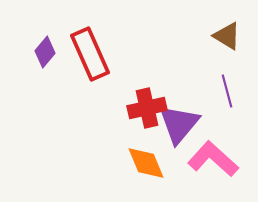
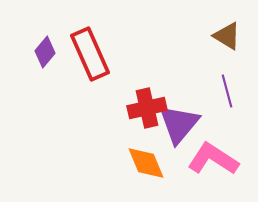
pink L-shape: rotated 9 degrees counterclockwise
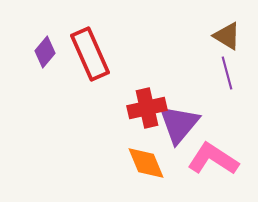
purple line: moved 18 px up
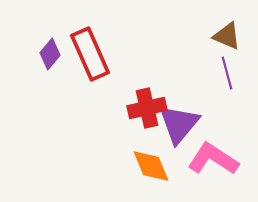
brown triangle: rotated 8 degrees counterclockwise
purple diamond: moved 5 px right, 2 px down
orange diamond: moved 5 px right, 3 px down
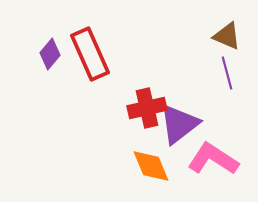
purple triangle: rotated 12 degrees clockwise
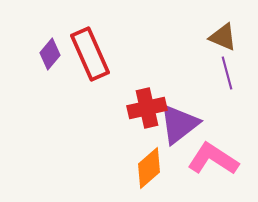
brown triangle: moved 4 px left, 1 px down
orange diamond: moved 2 px left, 2 px down; rotated 72 degrees clockwise
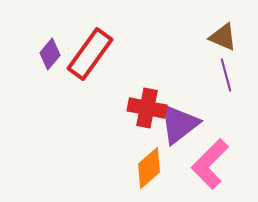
red rectangle: rotated 60 degrees clockwise
purple line: moved 1 px left, 2 px down
red cross: rotated 24 degrees clockwise
pink L-shape: moved 3 px left, 5 px down; rotated 78 degrees counterclockwise
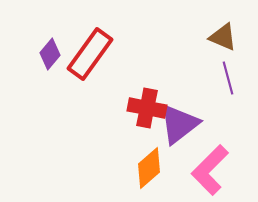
purple line: moved 2 px right, 3 px down
pink L-shape: moved 6 px down
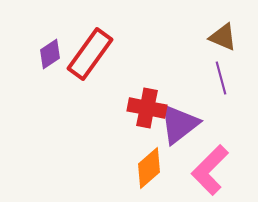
purple diamond: rotated 16 degrees clockwise
purple line: moved 7 px left
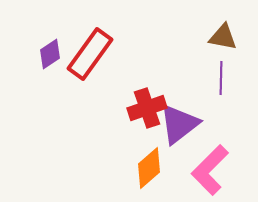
brown triangle: rotated 12 degrees counterclockwise
purple line: rotated 16 degrees clockwise
red cross: rotated 30 degrees counterclockwise
